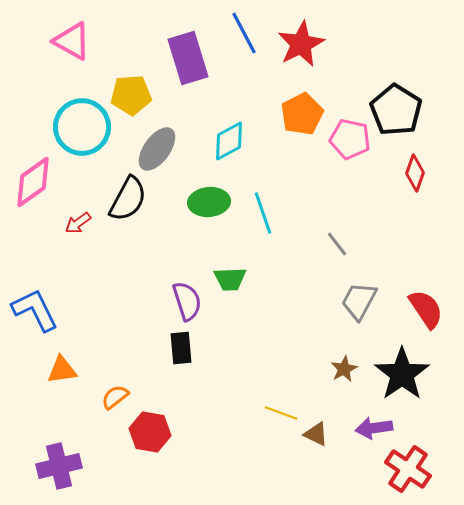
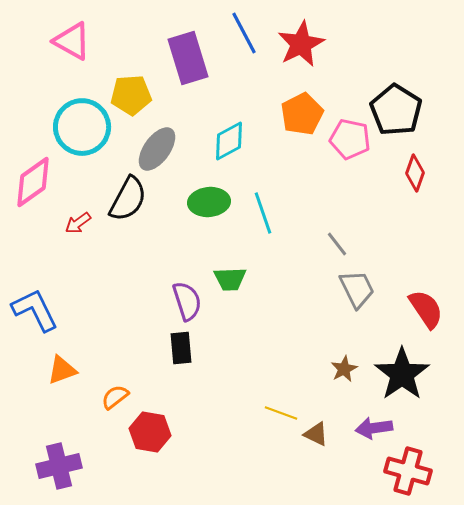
gray trapezoid: moved 2 px left, 12 px up; rotated 126 degrees clockwise
orange triangle: rotated 12 degrees counterclockwise
red cross: moved 2 px down; rotated 18 degrees counterclockwise
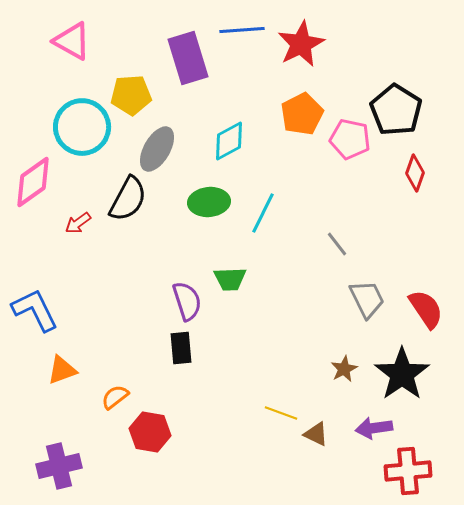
blue line: moved 2 px left, 3 px up; rotated 66 degrees counterclockwise
gray ellipse: rotated 6 degrees counterclockwise
cyan line: rotated 45 degrees clockwise
gray trapezoid: moved 10 px right, 10 px down
red cross: rotated 21 degrees counterclockwise
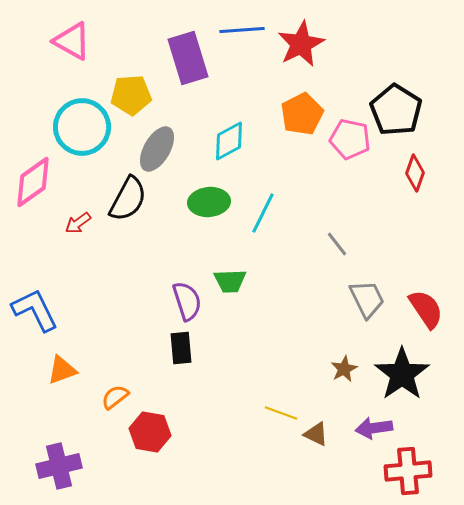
green trapezoid: moved 2 px down
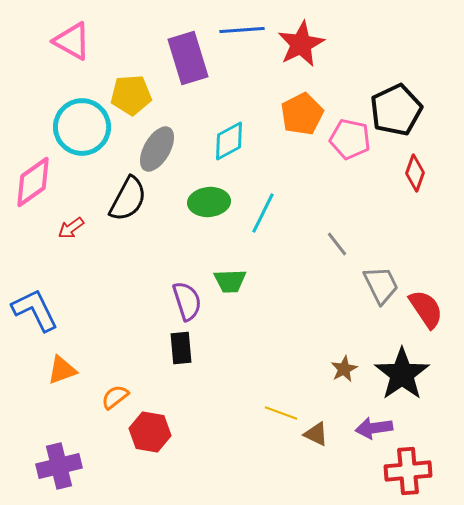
black pentagon: rotated 15 degrees clockwise
red arrow: moved 7 px left, 5 px down
gray trapezoid: moved 14 px right, 14 px up
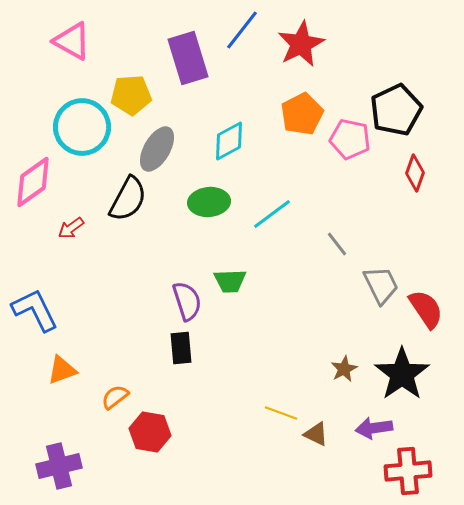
blue line: rotated 48 degrees counterclockwise
cyan line: moved 9 px right, 1 px down; rotated 27 degrees clockwise
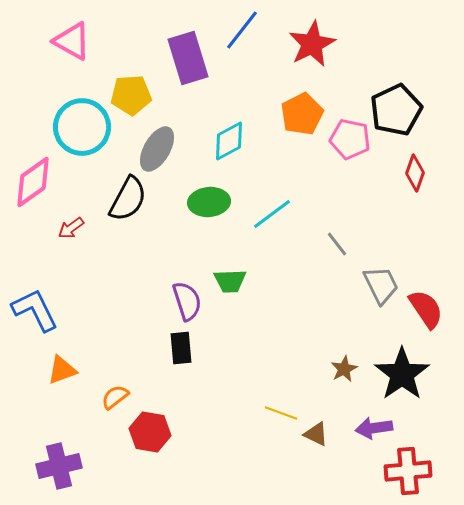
red star: moved 11 px right
